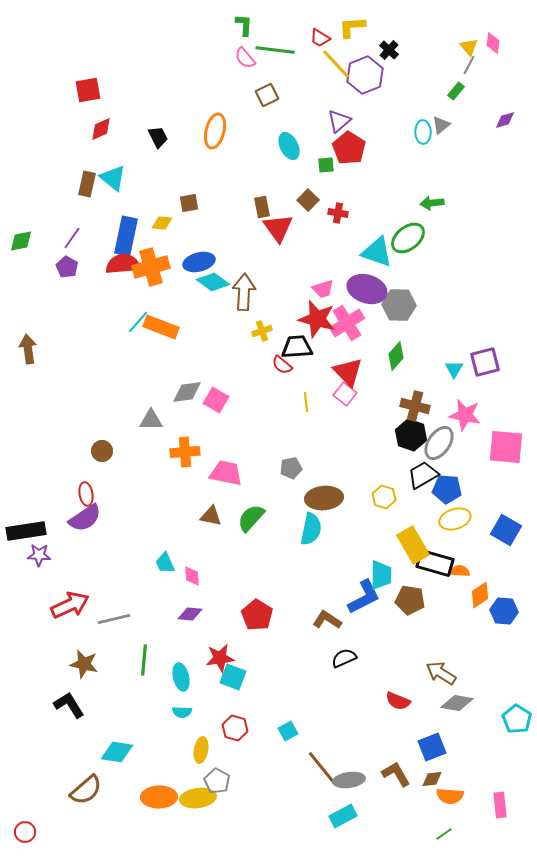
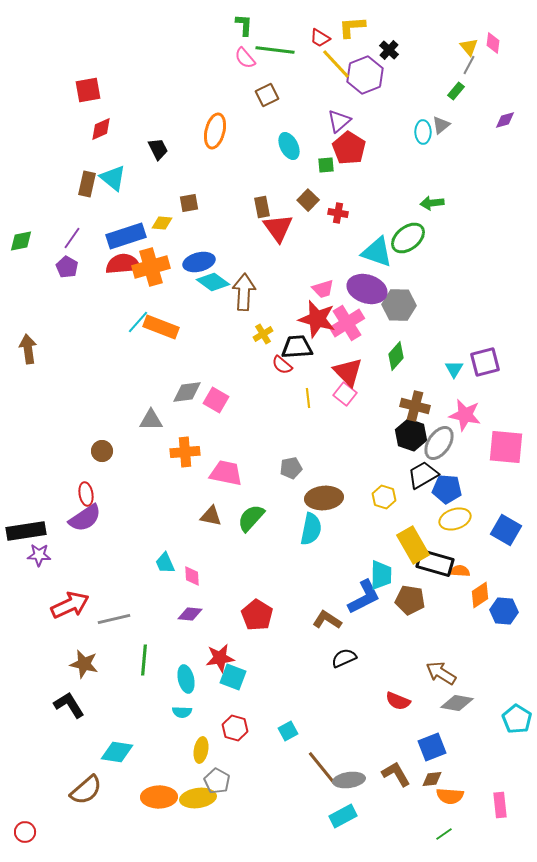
black trapezoid at (158, 137): moved 12 px down
blue rectangle at (126, 236): rotated 60 degrees clockwise
yellow cross at (262, 331): moved 1 px right, 3 px down; rotated 12 degrees counterclockwise
yellow line at (306, 402): moved 2 px right, 4 px up
cyan ellipse at (181, 677): moved 5 px right, 2 px down
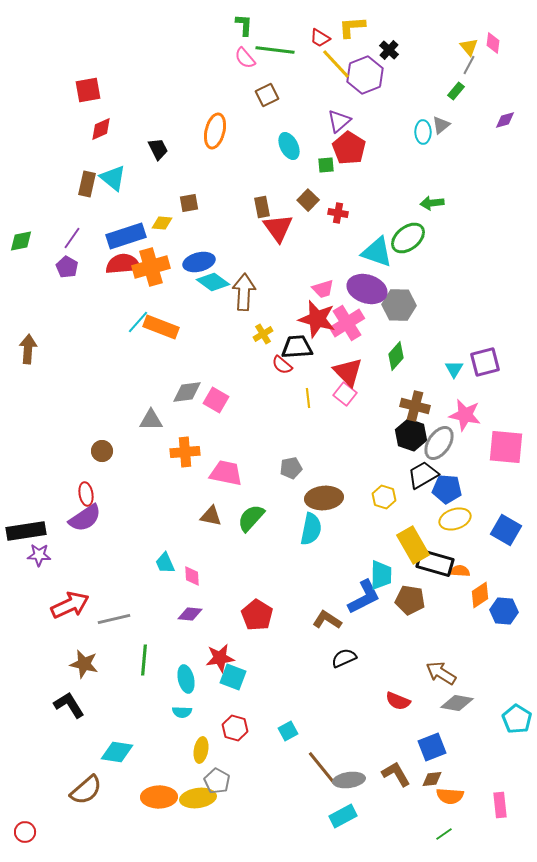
brown arrow at (28, 349): rotated 12 degrees clockwise
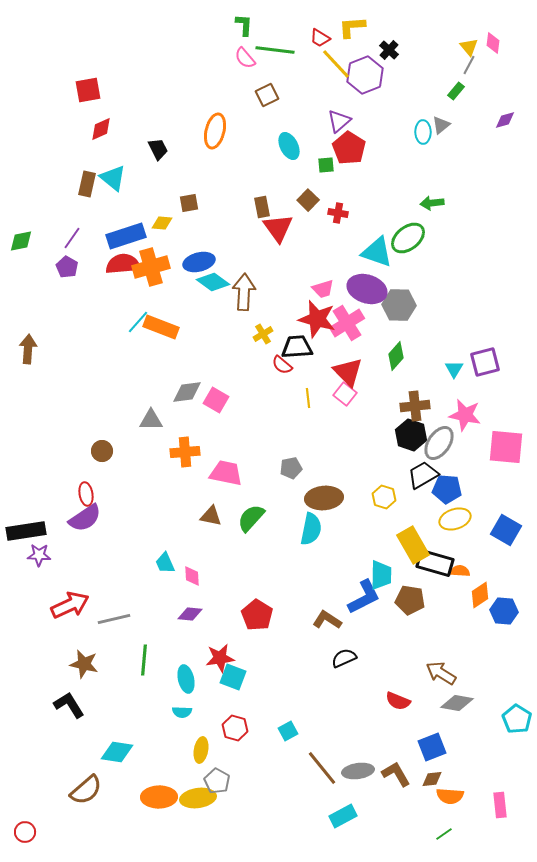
brown cross at (415, 406): rotated 20 degrees counterclockwise
gray ellipse at (349, 780): moved 9 px right, 9 px up
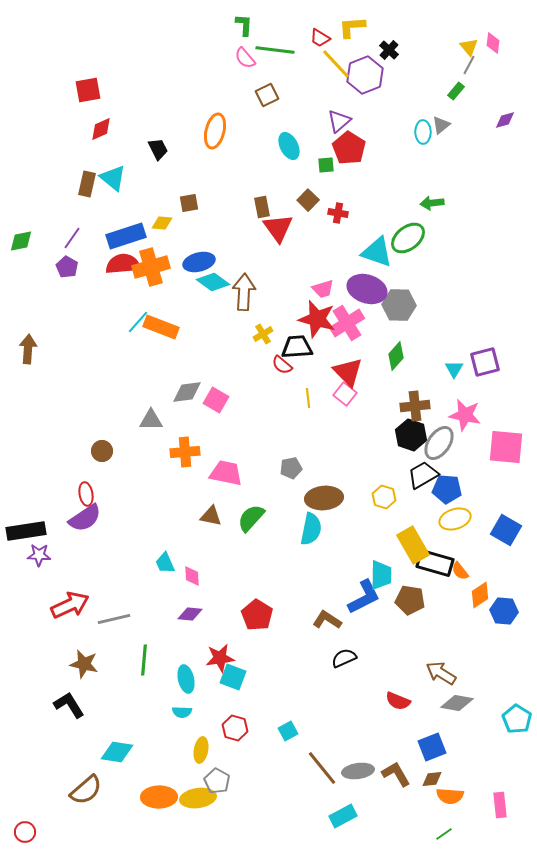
orange semicircle at (460, 571): rotated 132 degrees counterclockwise
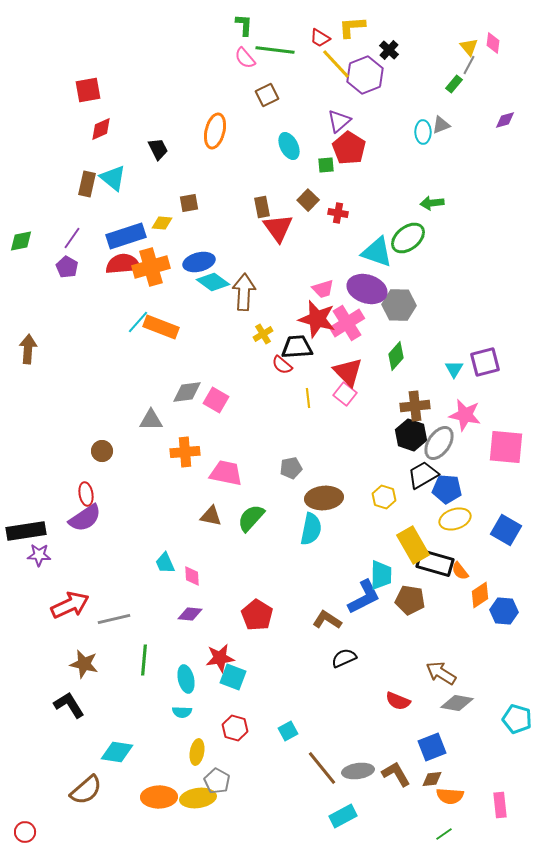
green rectangle at (456, 91): moved 2 px left, 7 px up
gray triangle at (441, 125): rotated 18 degrees clockwise
cyan pentagon at (517, 719): rotated 16 degrees counterclockwise
yellow ellipse at (201, 750): moved 4 px left, 2 px down
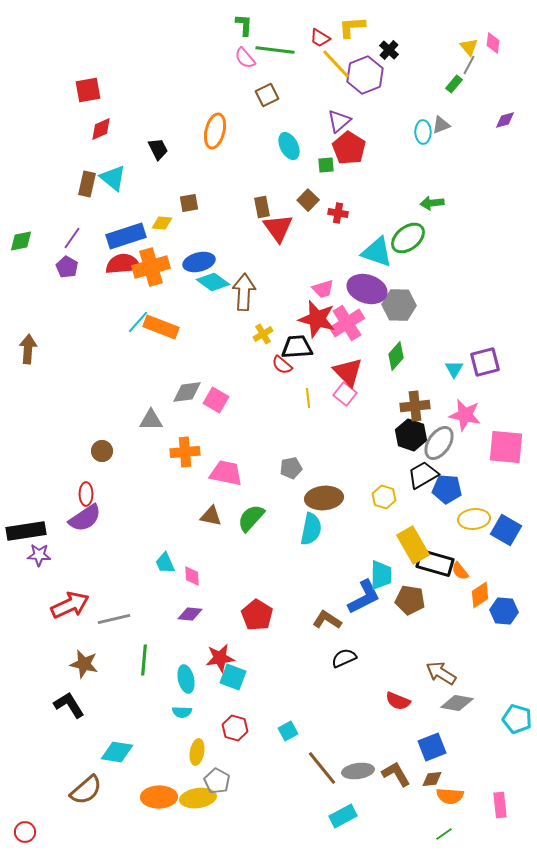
red ellipse at (86, 494): rotated 10 degrees clockwise
yellow ellipse at (455, 519): moved 19 px right; rotated 12 degrees clockwise
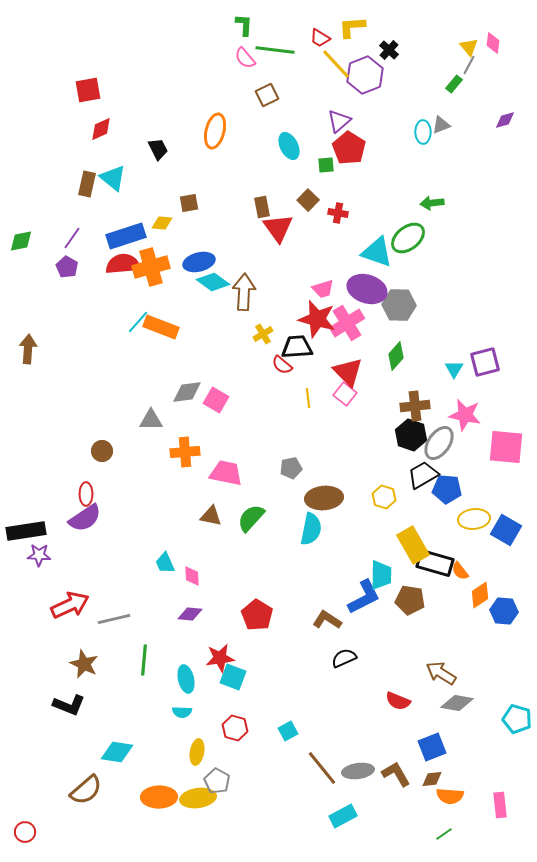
brown star at (84, 664): rotated 12 degrees clockwise
black L-shape at (69, 705): rotated 144 degrees clockwise
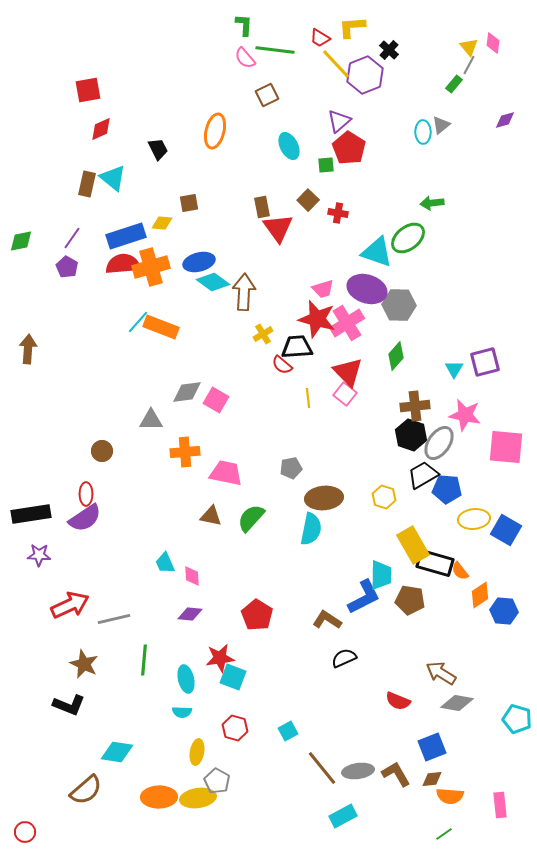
gray triangle at (441, 125): rotated 18 degrees counterclockwise
black rectangle at (26, 531): moved 5 px right, 17 px up
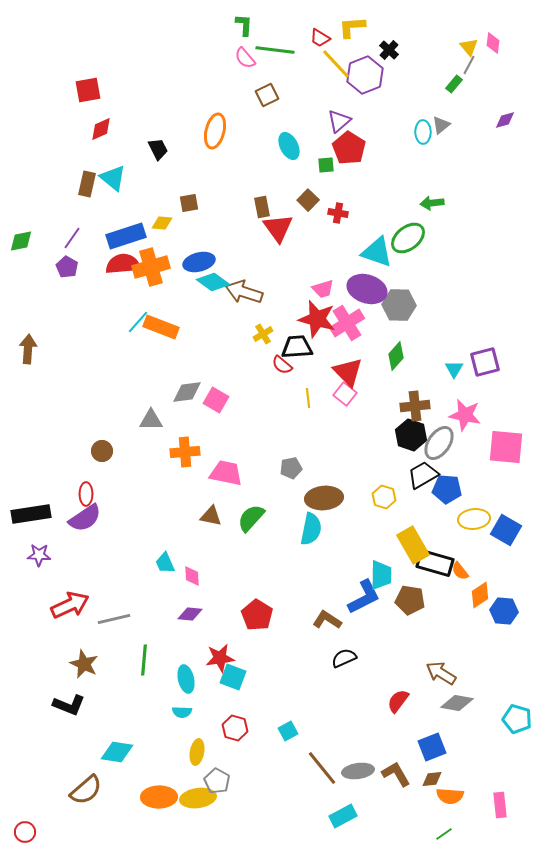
brown arrow at (244, 292): rotated 75 degrees counterclockwise
red semicircle at (398, 701): rotated 105 degrees clockwise
